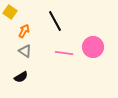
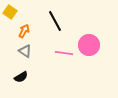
pink circle: moved 4 px left, 2 px up
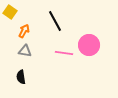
gray triangle: rotated 24 degrees counterclockwise
black semicircle: rotated 112 degrees clockwise
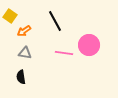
yellow square: moved 4 px down
orange arrow: rotated 152 degrees counterclockwise
gray triangle: moved 2 px down
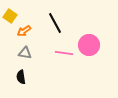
black line: moved 2 px down
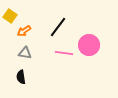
black line: moved 3 px right, 4 px down; rotated 65 degrees clockwise
